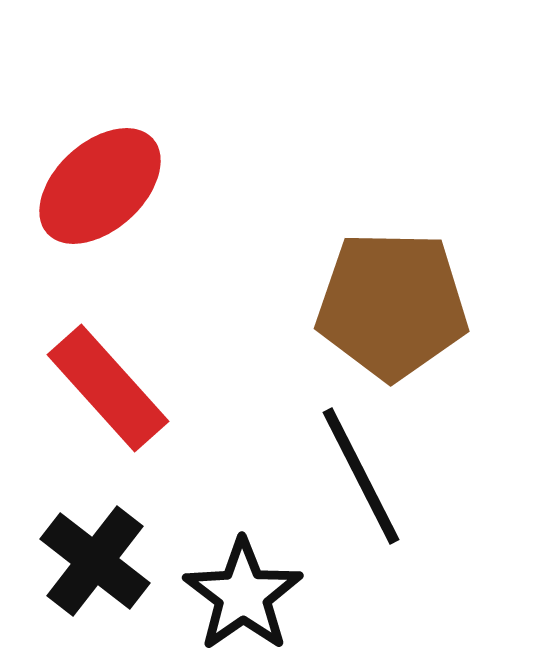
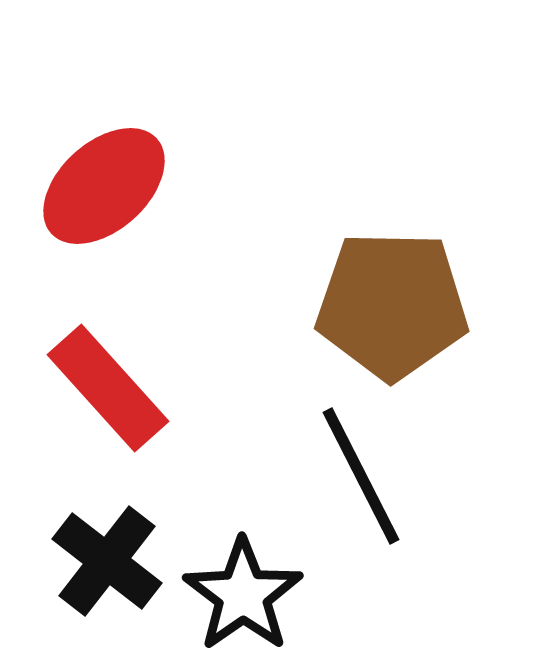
red ellipse: moved 4 px right
black cross: moved 12 px right
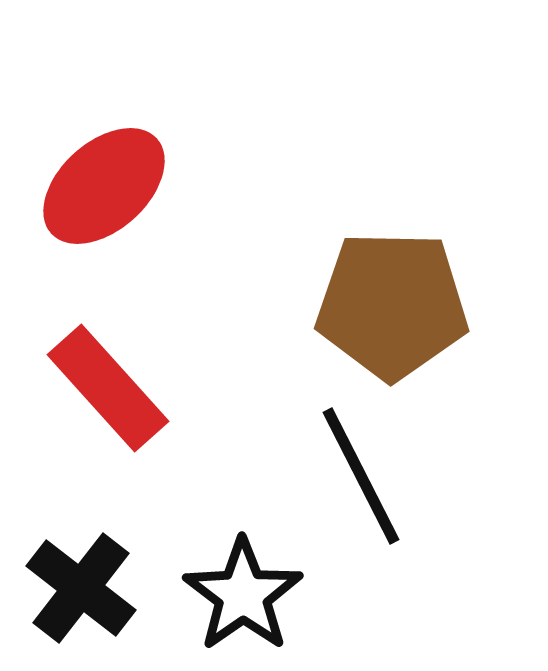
black cross: moved 26 px left, 27 px down
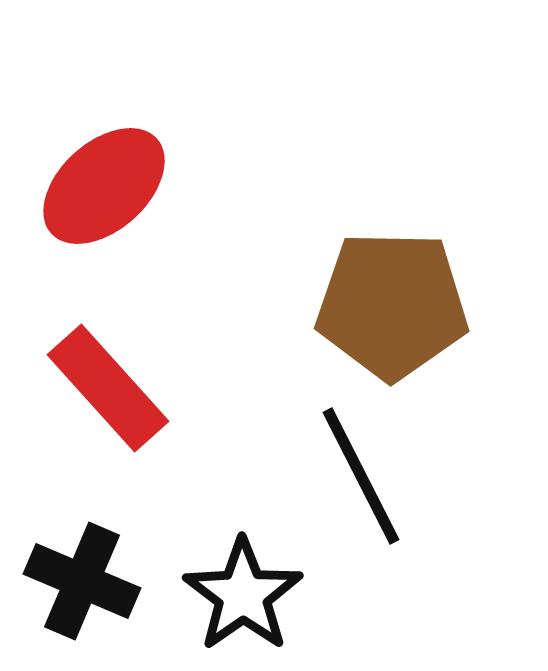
black cross: moved 1 px right, 7 px up; rotated 15 degrees counterclockwise
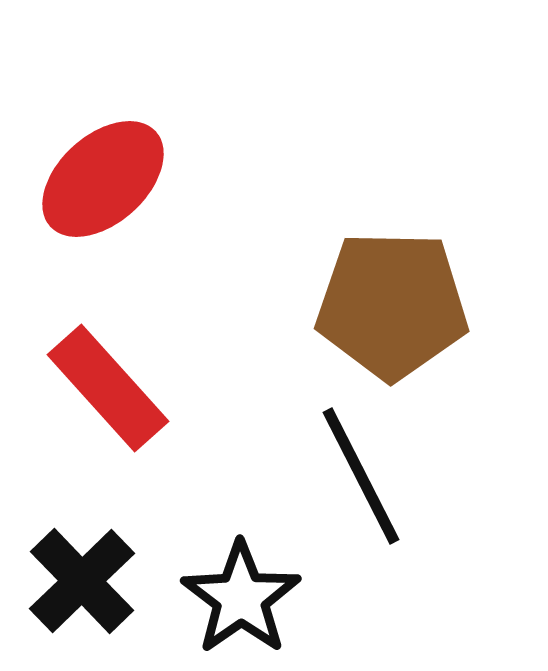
red ellipse: moved 1 px left, 7 px up
black cross: rotated 23 degrees clockwise
black star: moved 2 px left, 3 px down
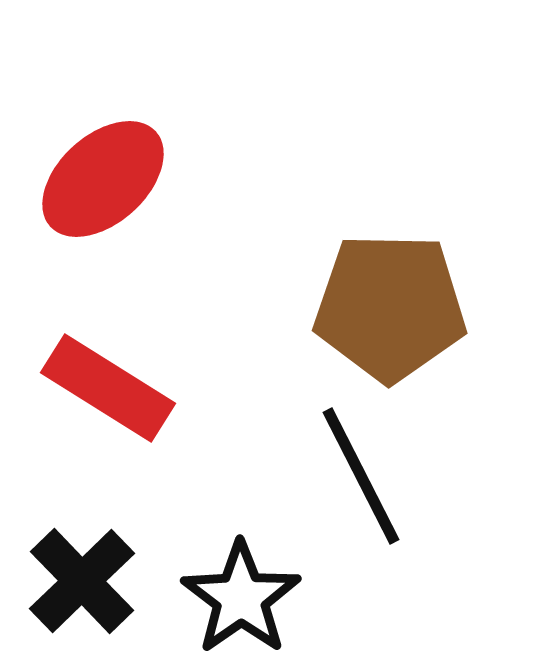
brown pentagon: moved 2 px left, 2 px down
red rectangle: rotated 16 degrees counterclockwise
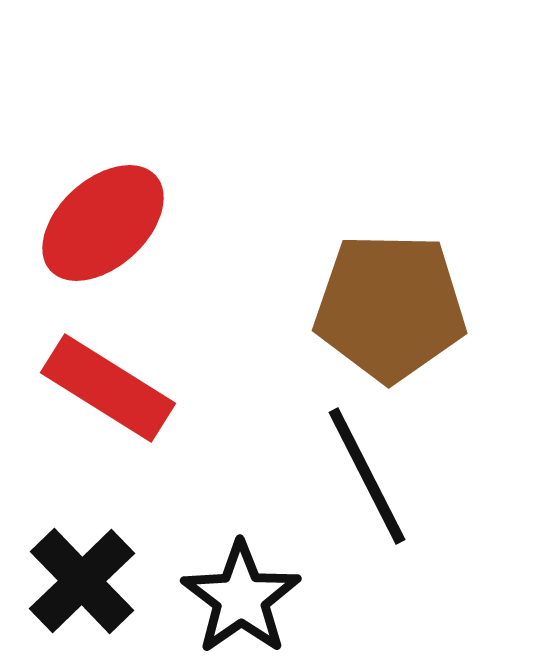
red ellipse: moved 44 px down
black line: moved 6 px right
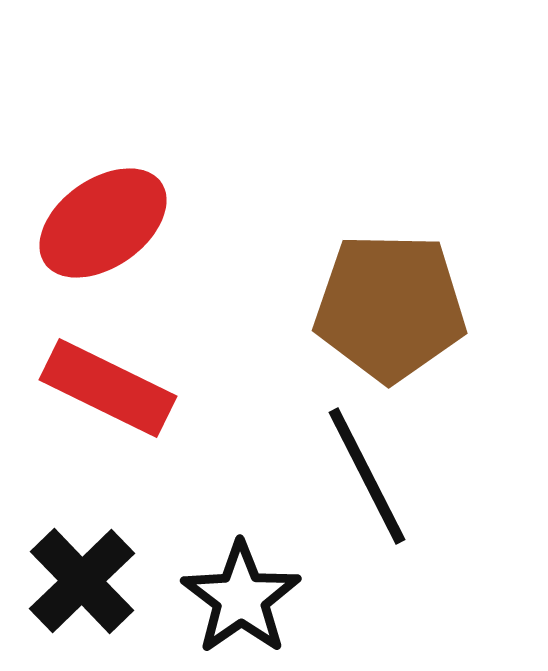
red ellipse: rotated 7 degrees clockwise
red rectangle: rotated 6 degrees counterclockwise
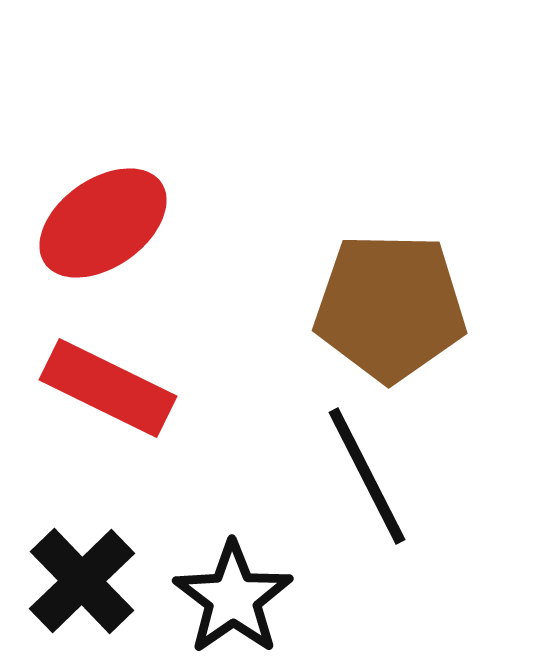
black star: moved 8 px left
